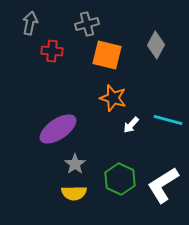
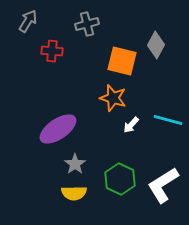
gray arrow: moved 2 px left, 2 px up; rotated 20 degrees clockwise
orange square: moved 15 px right, 6 px down
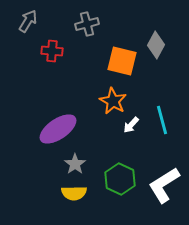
orange star: moved 3 px down; rotated 12 degrees clockwise
cyan line: moved 6 px left; rotated 60 degrees clockwise
white L-shape: moved 1 px right
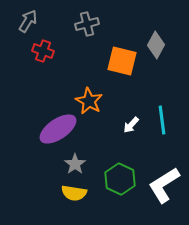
red cross: moved 9 px left; rotated 15 degrees clockwise
orange star: moved 24 px left
cyan line: rotated 8 degrees clockwise
yellow semicircle: rotated 10 degrees clockwise
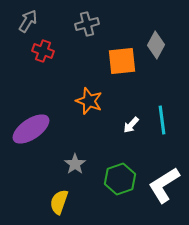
orange square: rotated 20 degrees counterclockwise
orange star: rotated 8 degrees counterclockwise
purple ellipse: moved 27 px left
green hexagon: rotated 16 degrees clockwise
yellow semicircle: moved 15 px left, 9 px down; rotated 100 degrees clockwise
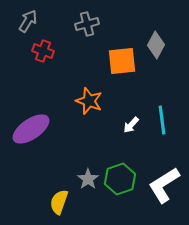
gray star: moved 13 px right, 15 px down
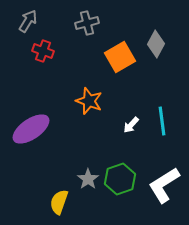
gray cross: moved 1 px up
gray diamond: moved 1 px up
orange square: moved 2 px left, 4 px up; rotated 24 degrees counterclockwise
cyan line: moved 1 px down
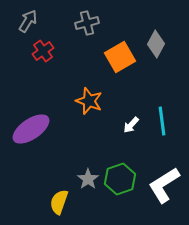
red cross: rotated 35 degrees clockwise
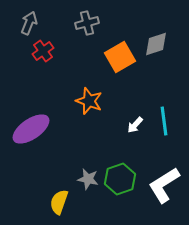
gray arrow: moved 1 px right, 2 px down; rotated 10 degrees counterclockwise
gray diamond: rotated 44 degrees clockwise
cyan line: moved 2 px right
white arrow: moved 4 px right
gray star: rotated 25 degrees counterclockwise
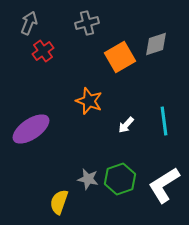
white arrow: moved 9 px left
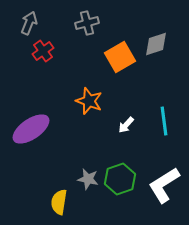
yellow semicircle: rotated 10 degrees counterclockwise
